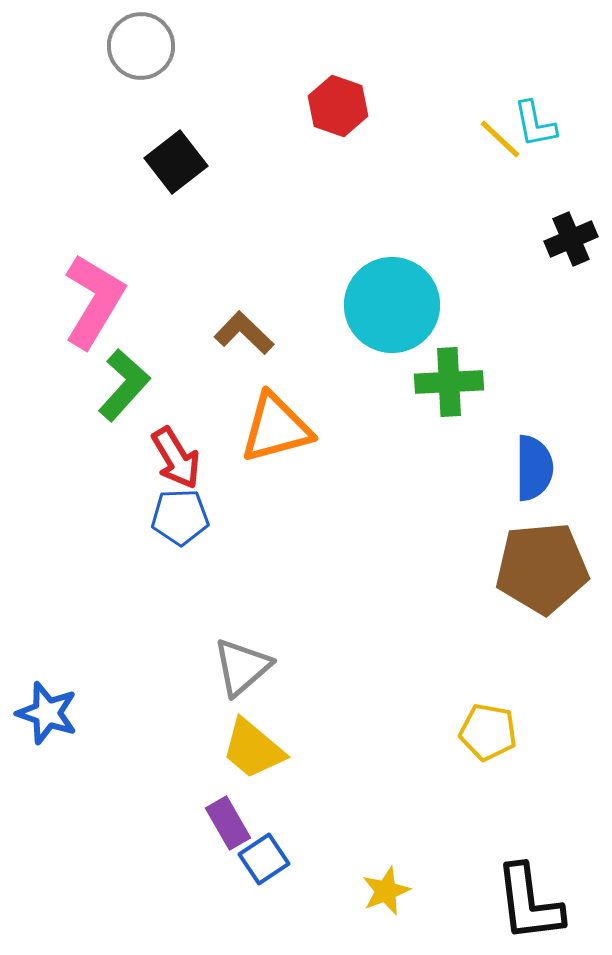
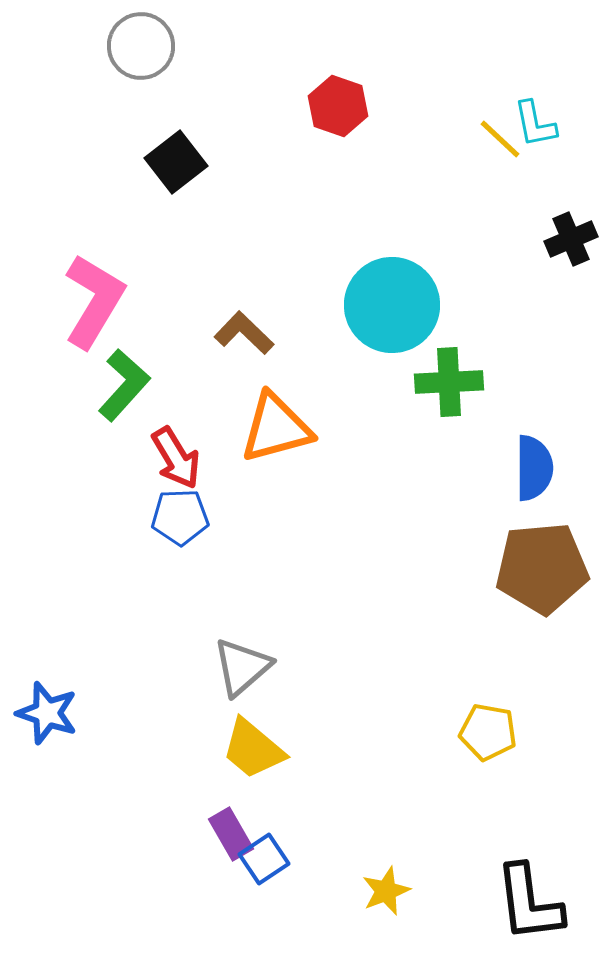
purple rectangle: moved 3 px right, 11 px down
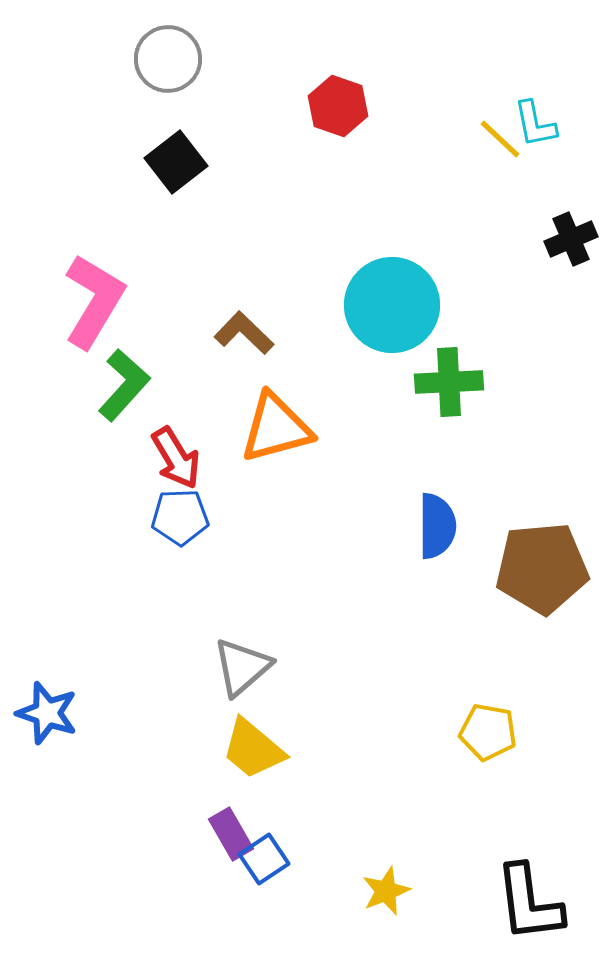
gray circle: moved 27 px right, 13 px down
blue semicircle: moved 97 px left, 58 px down
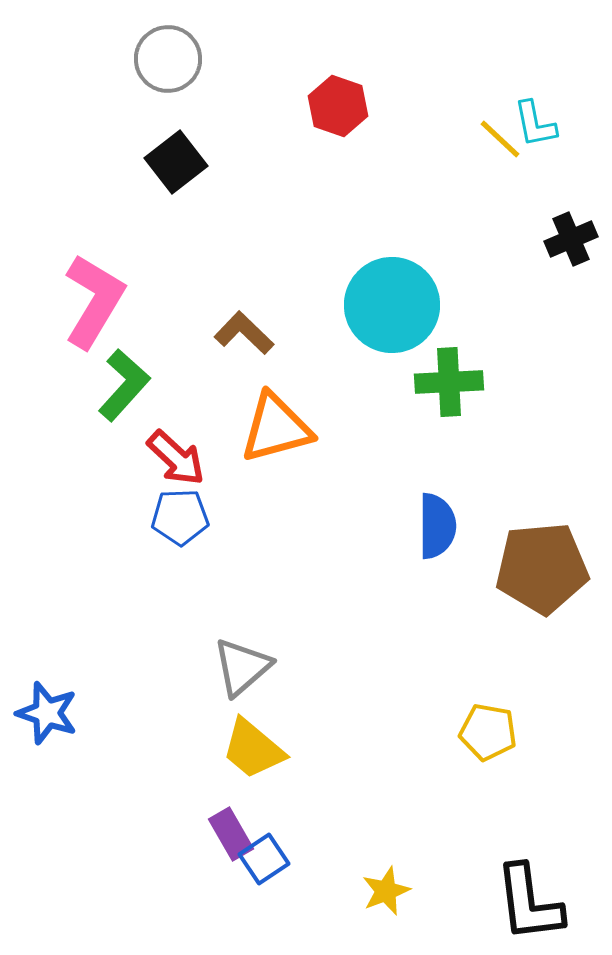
red arrow: rotated 16 degrees counterclockwise
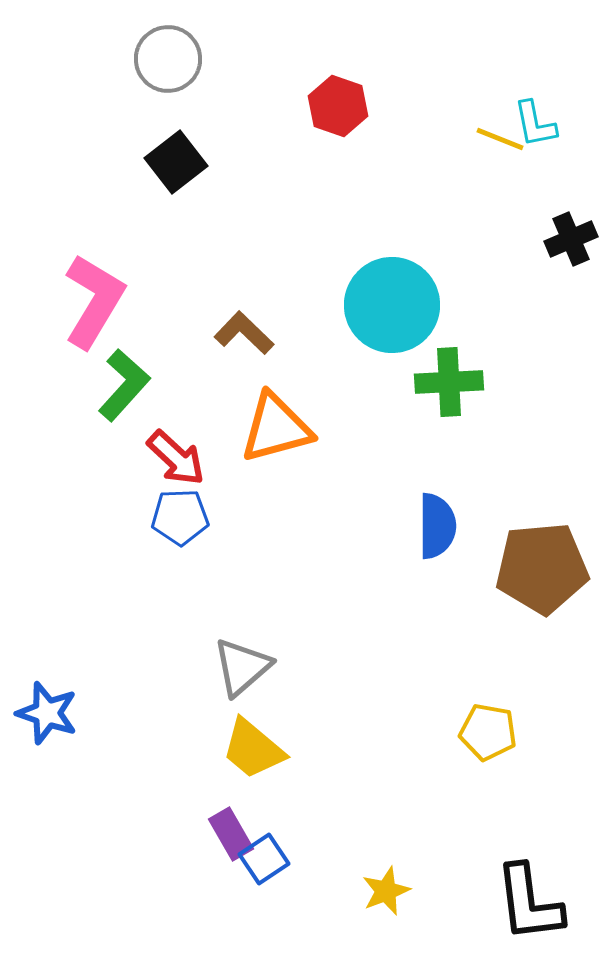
yellow line: rotated 21 degrees counterclockwise
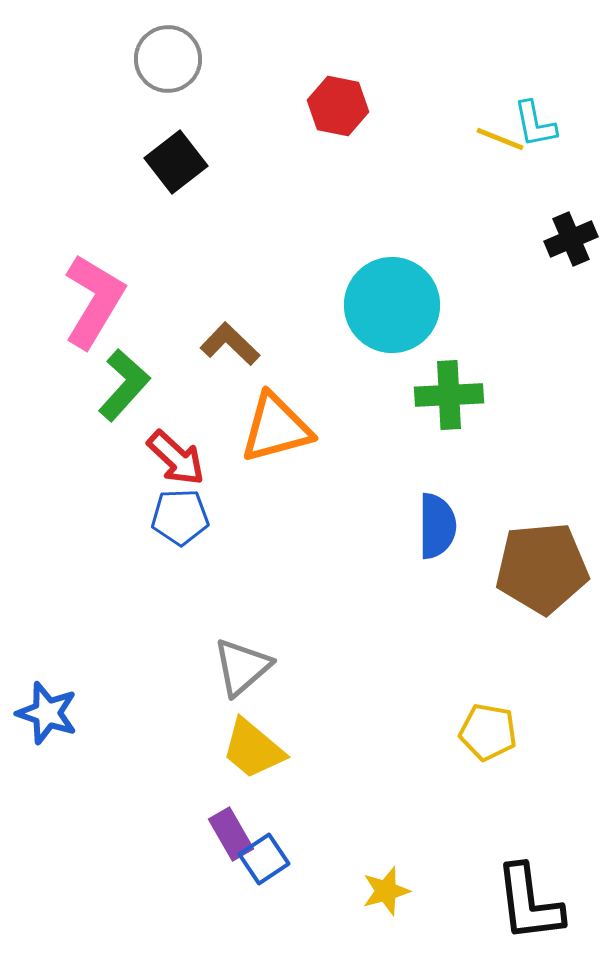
red hexagon: rotated 8 degrees counterclockwise
brown L-shape: moved 14 px left, 11 px down
green cross: moved 13 px down
yellow star: rotated 6 degrees clockwise
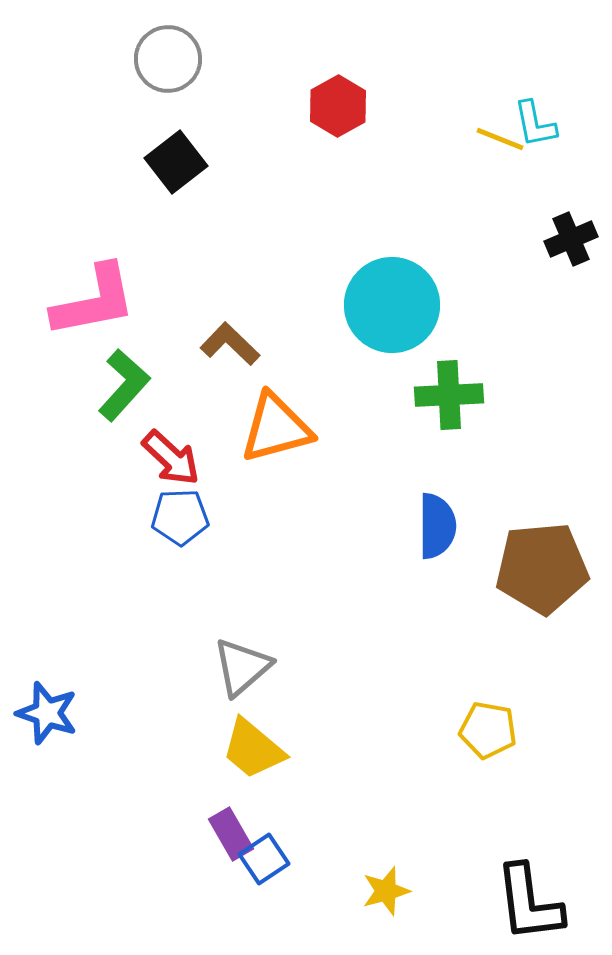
red hexagon: rotated 20 degrees clockwise
pink L-shape: rotated 48 degrees clockwise
red arrow: moved 5 px left
yellow pentagon: moved 2 px up
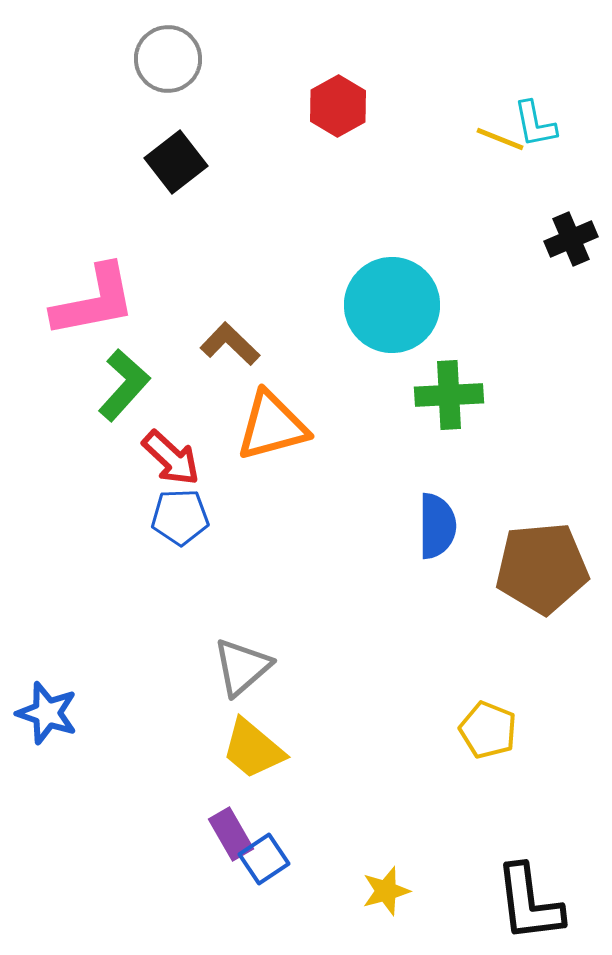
orange triangle: moved 4 px left, 2 px up
yellow pentagon: rotated 12 degrees clockwise
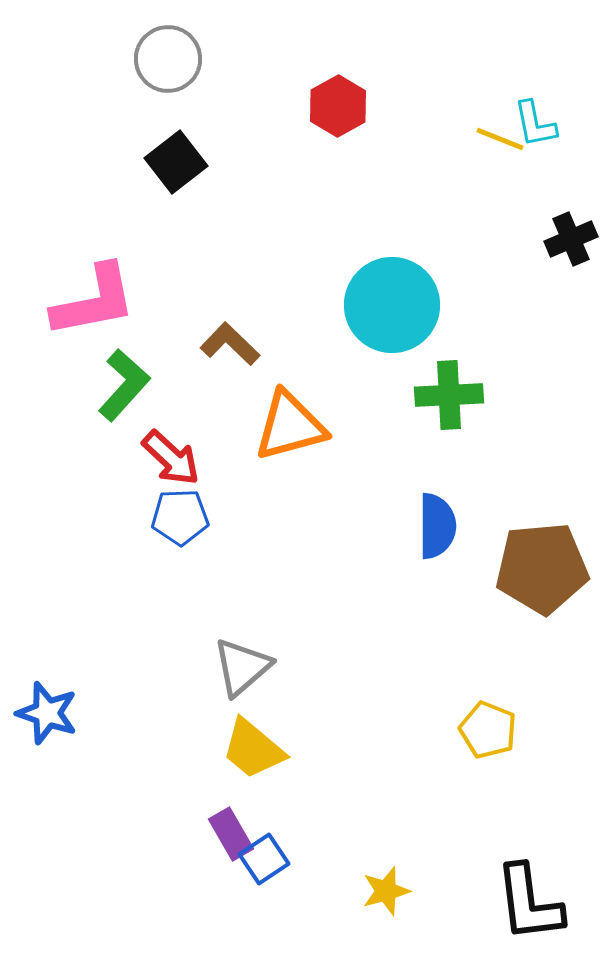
orange triangle: moved 18 px right
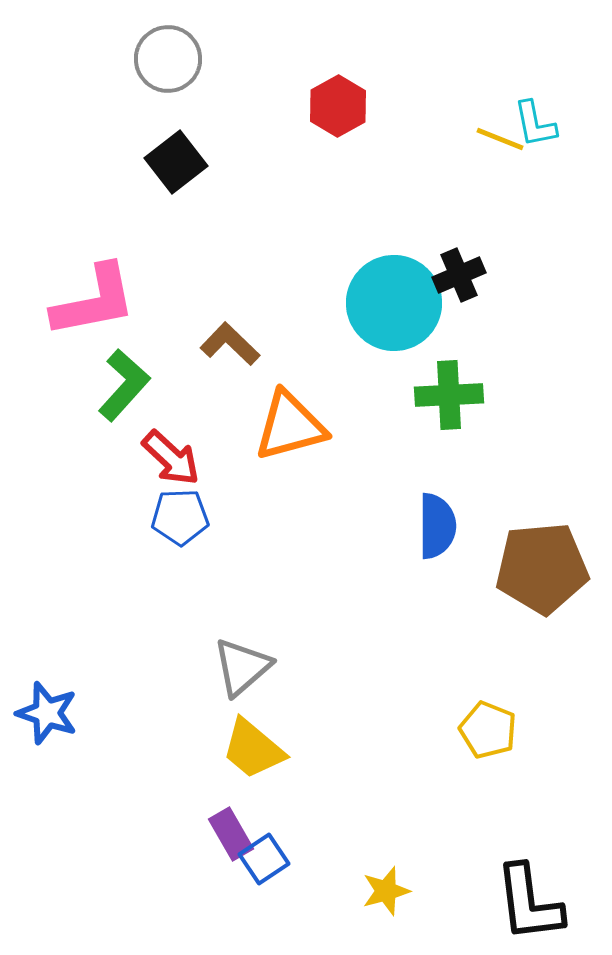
black cross: moved 112 px left, 36 px down
cyan circle: moved 2 px right, 2 px up
